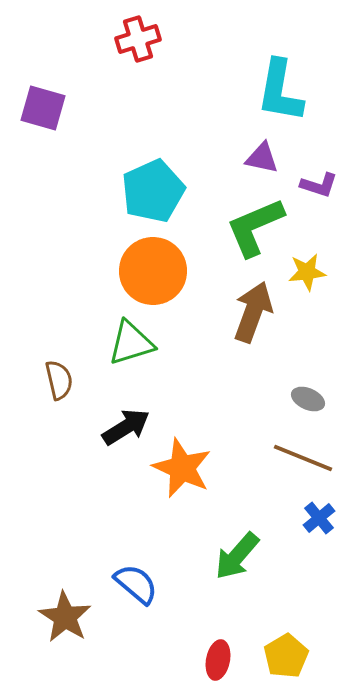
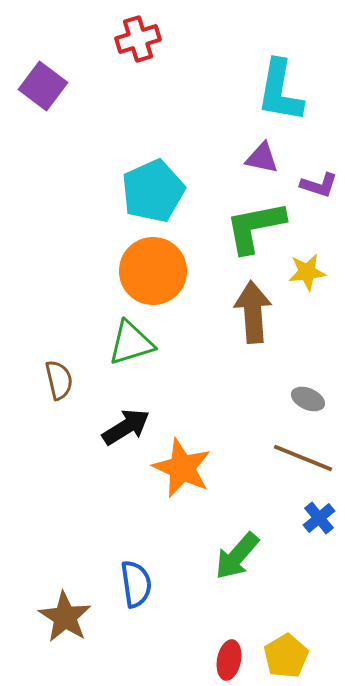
purple square: moved 22 px up; rotated 21 degrees clockwise
green L-shape: rotated 12 degrees clockwise
brown arrow: rotated 24 degrees counterclockwise
blue semicircle: rotated 42 degrees clockwise
red ellipse: moved 11 px right
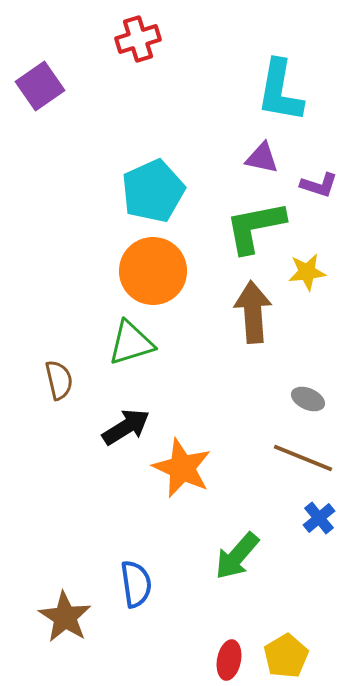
purple square: moved 3 px left; rotated 18 degrees clockwise
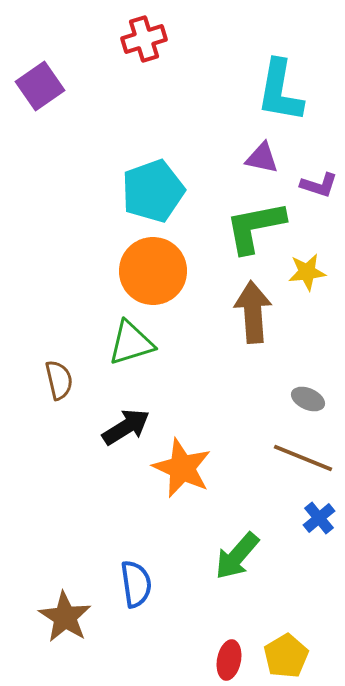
red cross: moved 6 px right
cyan pentagon: rotated 4 degrees clockwise
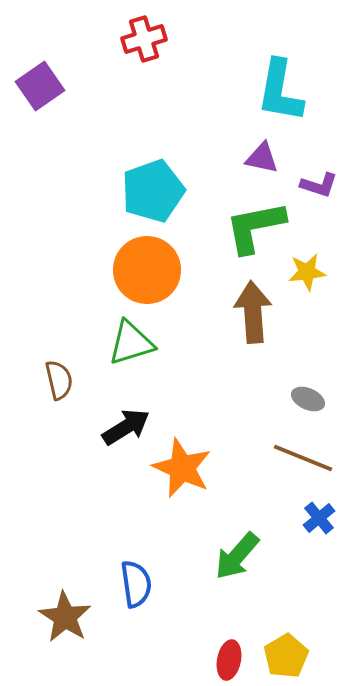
orange circle: moved 6 px left, 1 px up
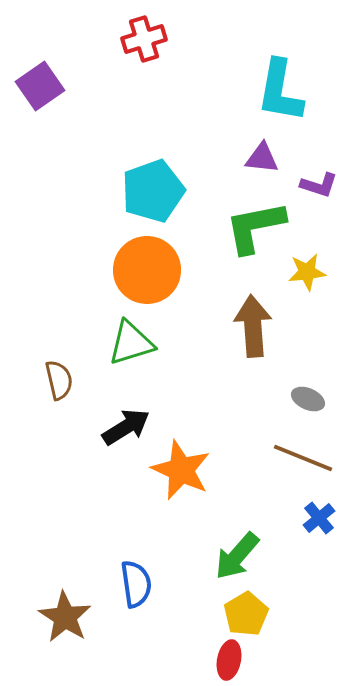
purple triangle: rotated 6 degrees counterclockwise
brown arrow: moved 14 px down
orange star: moved 1 px left, 2 px down
yellow pentagon: moved 40 px left, 42 px up
